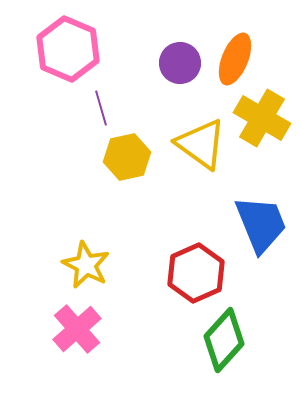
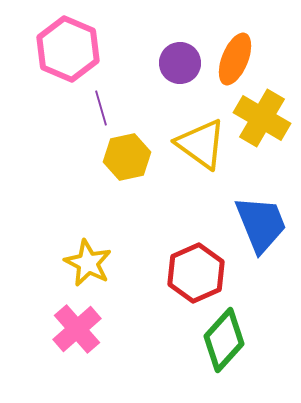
yellow star: moved 2 px right, 2 px up
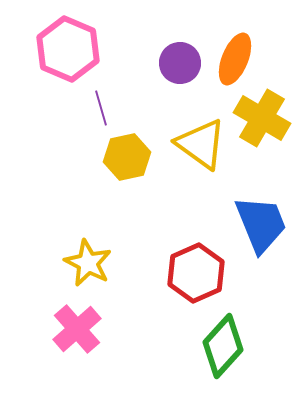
green diamond: moved 1 px left, 6 px down
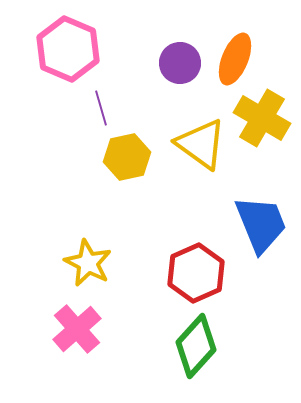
green diamond: moved 27 px left
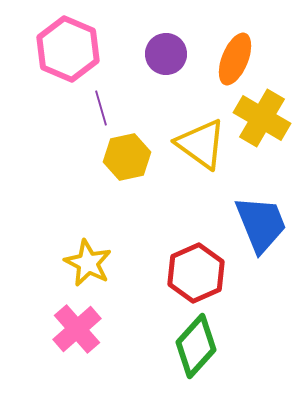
purple circle: moved 14 px left, 9 px up
